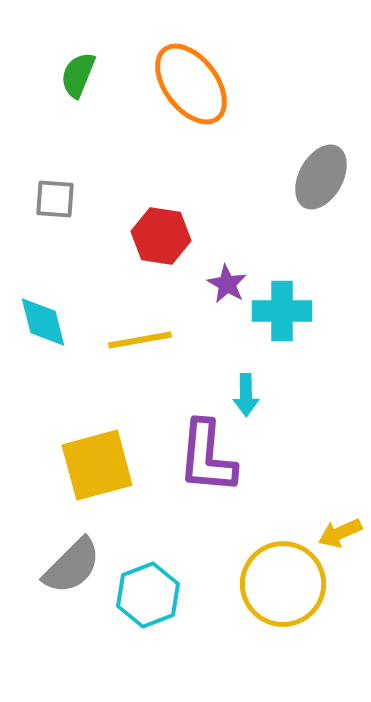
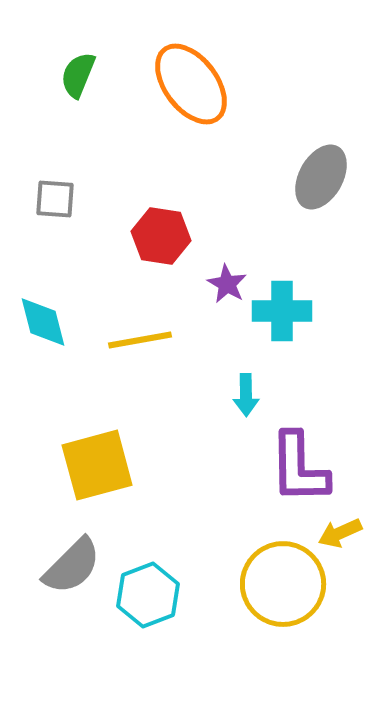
purple L-shape: moved 92 px right, 11 px down; rotated 6 degrees counterclockwise
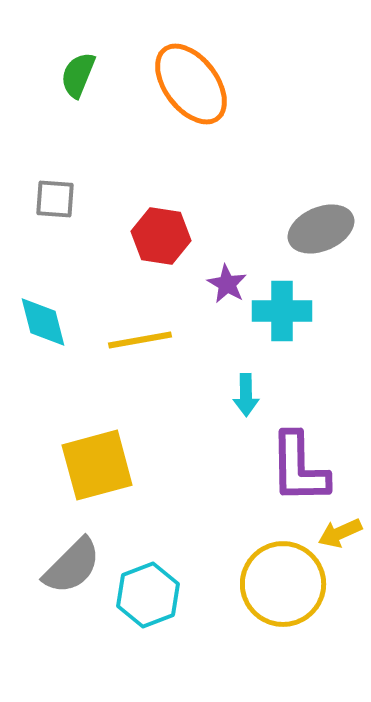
gray ellipse: moved 52 px down; rotated 38 degrees clockwise
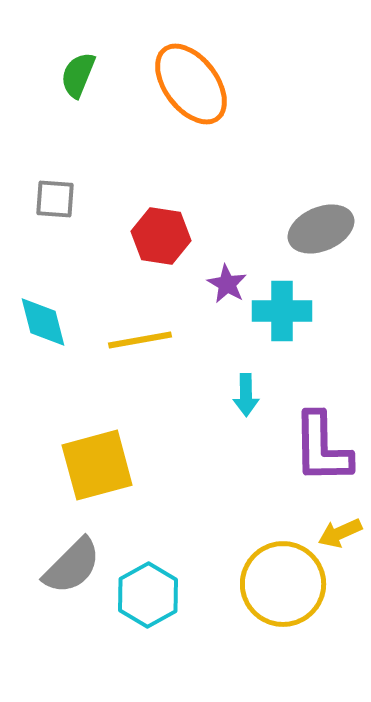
purple L-shape: moved 23 px right, 20 px up
cyan hexagon: rotated 8 degrees counterclockwise
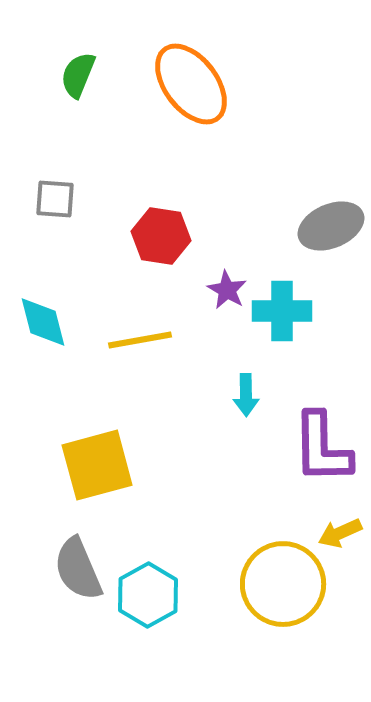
gray ellipse: moved 10 px right, 3 px up
purple star: moved 6 px down
gray semicircle: moved 6 px right, 3 px down; rotated 112 degrees clockwise
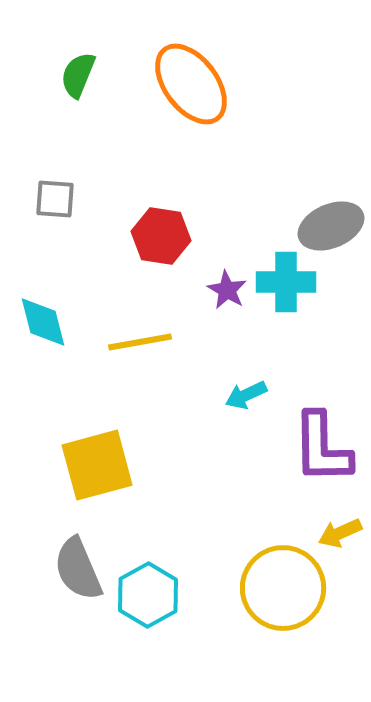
cyan cross: moved 4 px right, 29 px up
yellow line: moved 2 px down
cyan arrow: rotated 66 degrees clockwise
yellow circle: moved 4 px down
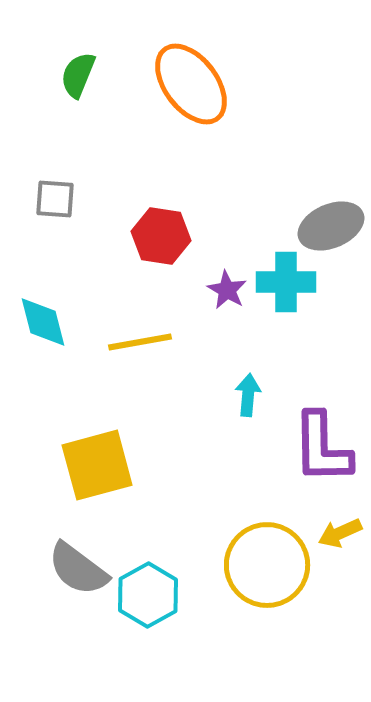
cyan arrow: moved 2 px right; rotated 120 degrees clockwise
gray semicircle: rotated 30 degrees counterclockwise
yellow circle: moved 16 px left, 23 px up
